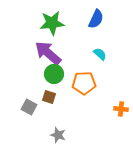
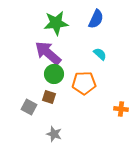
green star: moved 4 px right
gray star: moved 4 px left, 1 px up
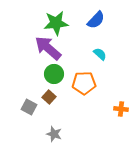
blue semicircle: moved 1 px down; rotated 18 degrees clockwise
purple arrow: moved 5 px up
brown square: rotated 24 degrees clockwise
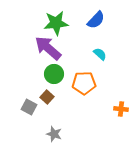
brown square: moved 2 px left
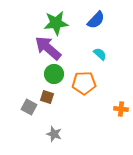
brown square: rotated 24 degrees counterclockwise
